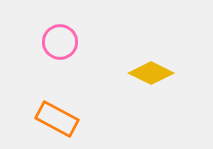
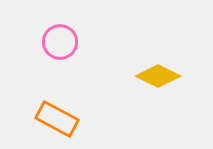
yellow diamond: moved 7 px right, 3 px down
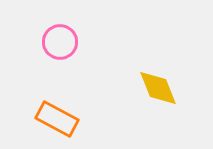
yellow diamond: moved 12 px down; rotated 42 degrees clockwise
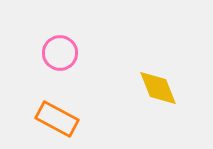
pink circle: moved 11 px down
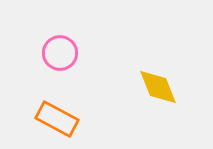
yellow diamond: moved 1 px up
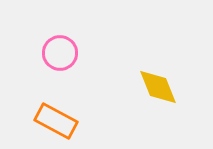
orange rectangle: moved 1 px left, 2 px down
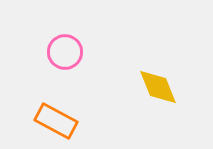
pink circle: moved 5 px right, 1 px up
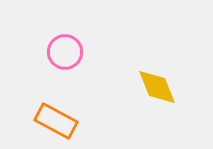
yellow diamond: moved 1 px left
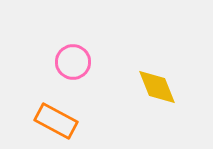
pink circle: moved 8 px right, 10 px down
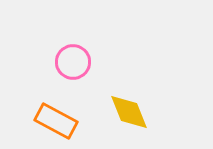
yellow diamond: moved 28 px left, 25 px down
